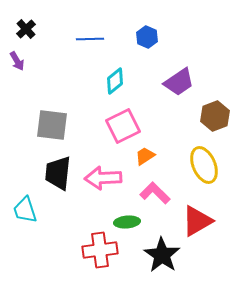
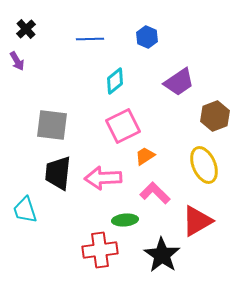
green ellipse: moved 2 px left, 2 px up
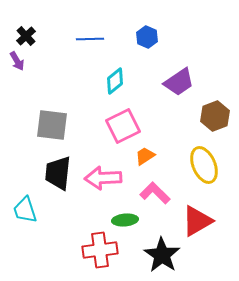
black cross: moved 7 px down
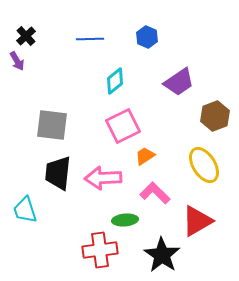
yellow ellipse: rotated 9 degrees counterclockwise
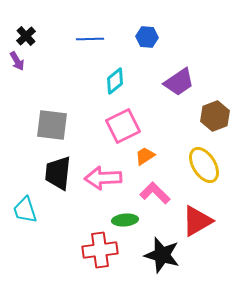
blue hexagon: rotated 20 degrees counterclockwise
black star: rotated 18 degrees counterclockwise
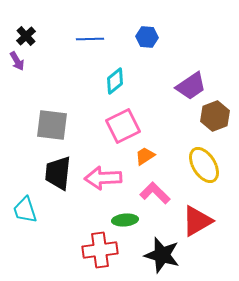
purple trapezoid: moved 12 px right, 4 px down
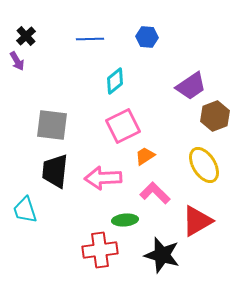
black trapezoid: moved 3 px left, 2 px up
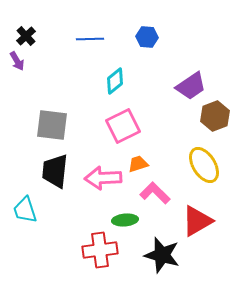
orange trapezoid: moved 7 px left, 8 px down; rotated 15 degrees clockwise
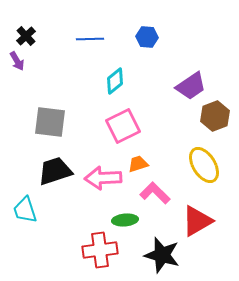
gray square: moved 2 px left, 3 px up
black trapezoid: rotated 66 degrees clockwise
